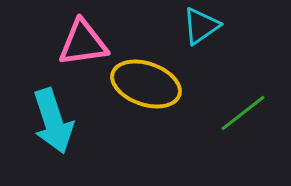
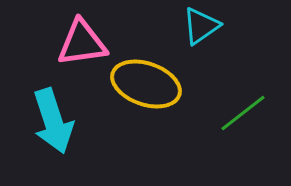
pink triangle: moved 1 px left
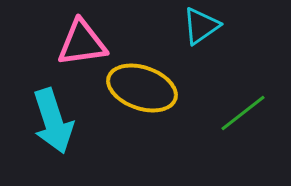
yellow ellipse: moved 4 px left, 4 px down
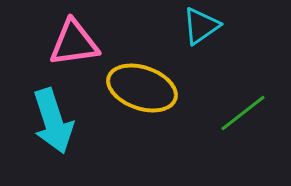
pink triangle: moved 8 px left
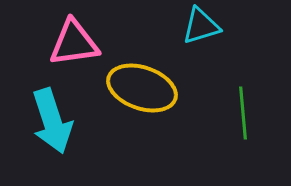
cyan triangle: rotated 18 degrees clockwise
green line: rotated 57 degrees counterclockwise
cyan arrow: moved 1 px left
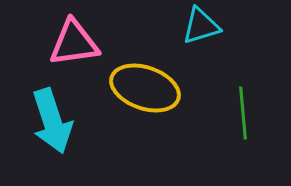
yellow ellipse: moved 3 px right
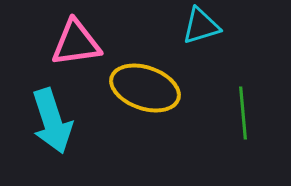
pink triangle: moved 2 px right
